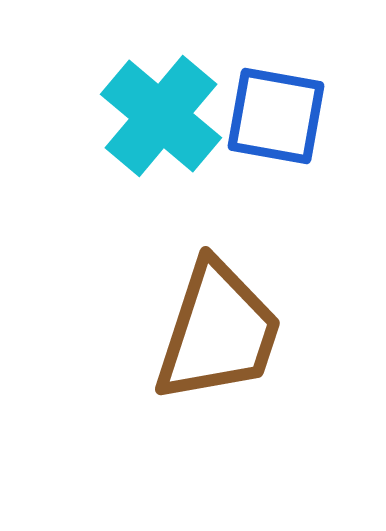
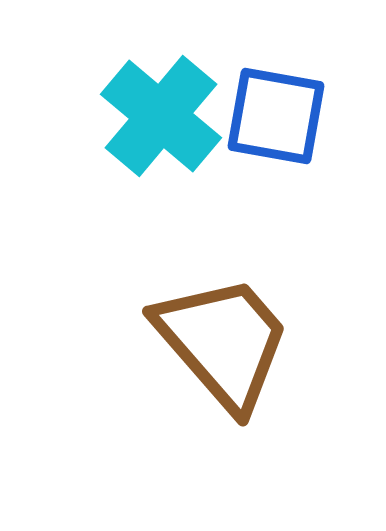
brown trapezoid: moved 5 px right, 10 px down; rotated 59 degrees counterclockwise
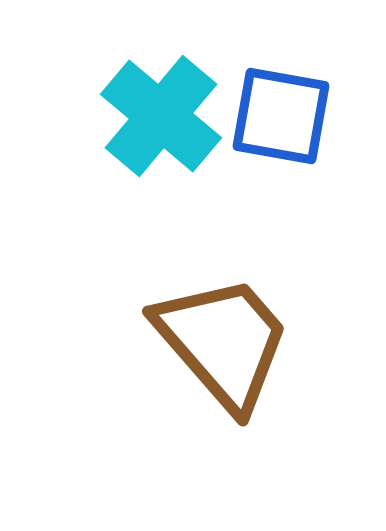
blue square: moved 5 px right
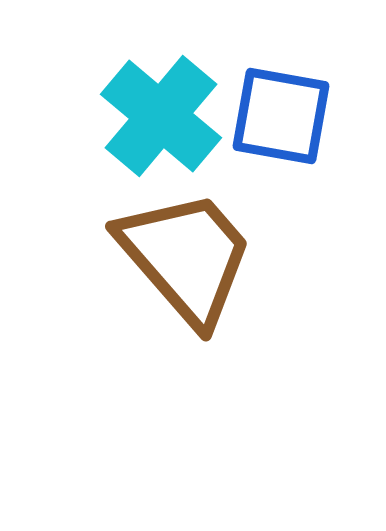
brown trapezoid: moved 37 px left, 85 px up
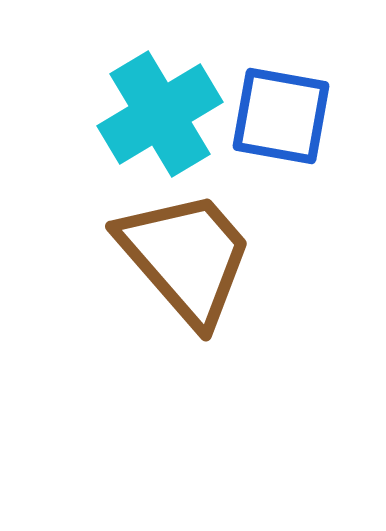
cyan cross: moved 1 px left, 2 px up; rotated 19 degrees clockwise
